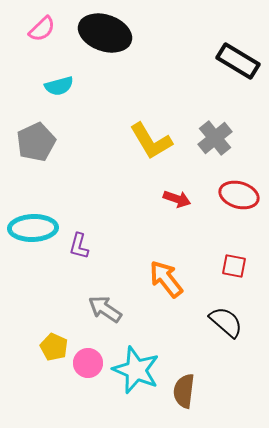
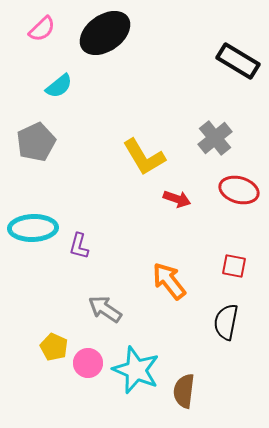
black ellipse: rotated 54 degrees counterclockwise
cyan semicircle: rotated 24 degrees counterclockwise
yellow L-shape: moved 7 px left, 16 px down
red ellipse: moved 5 px up
orange arrow: moved 3 px right, 2 px down
black semicircle: rotated 120 degrees counterclockwise
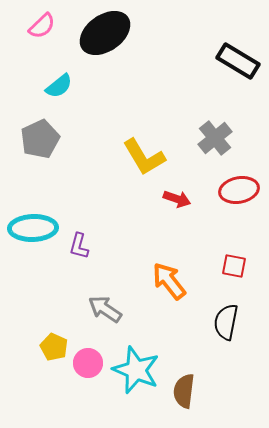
pink semicircle: moved 3 px up
gray pentagon: moved 4 px right, 3 px up
red ellipse: rotated 27 degrees counterclockwise
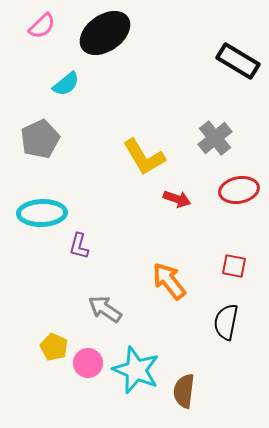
cyan semicircle: moved 7 px right, 2 px up
cyan ellipse: moved 9 px right, 15 px up
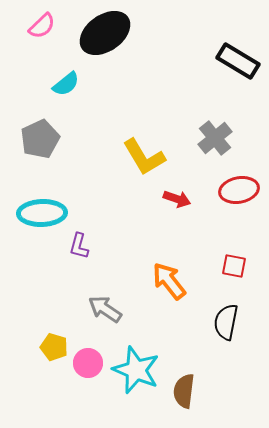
yellow pentagon: rotated 8 degrees counterclockwise
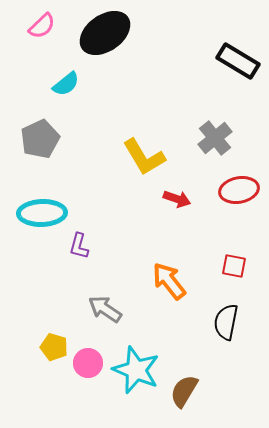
brown semicircle: rotated 24 degrees clockwise
